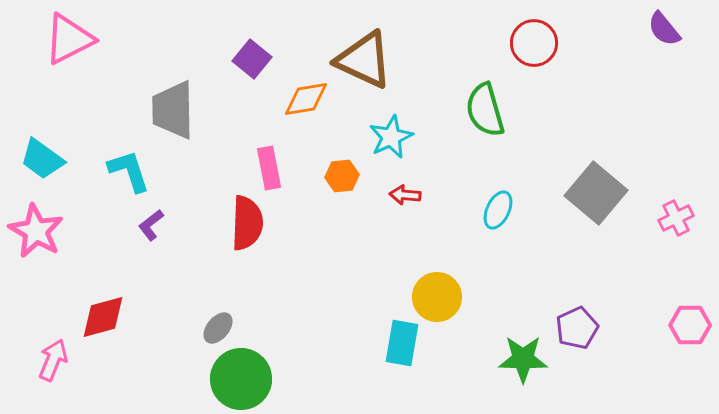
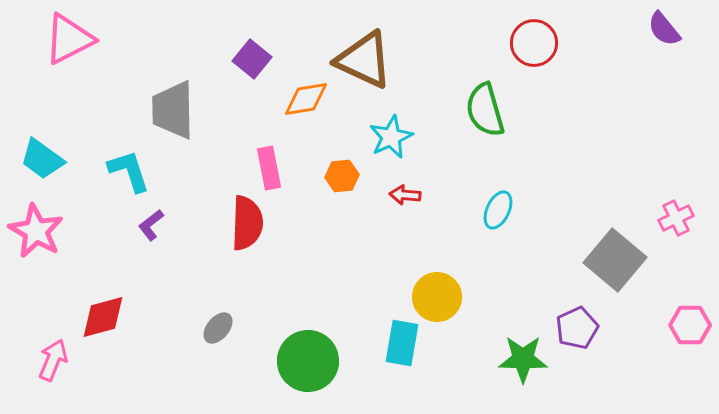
gray square: moved 19 px right, 67 px down
green circle: moved 67 px right, 18 px up
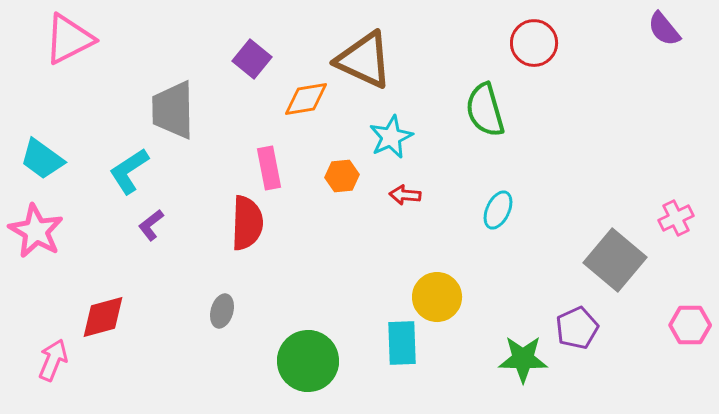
cyan L-shape: rotated 105 degrees counterclockwise
gray ellipse: moved 4 px right, 17 px up; rotated 24 degrees counterclockwise
cyan rectangle: rotated 12 degrees counterclockwise
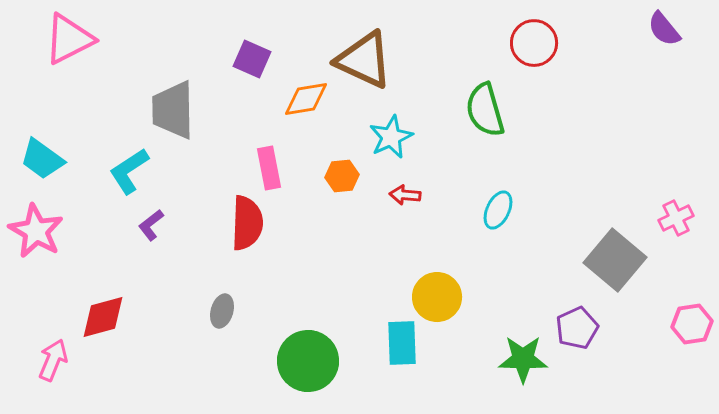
purple square: rotated 15 degrees counterclockwise
pink hexagon: moved 2 px right, 1 px up; rotated 9 degrees counterclockwise
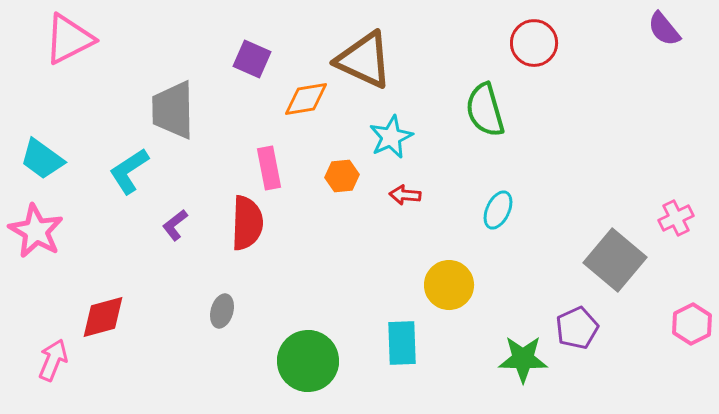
purple L-shape: moved 24 px right
yellow circle: moved 12 px right, 12 px up
pink hexagon: rotated 18 degrees counterclockwise
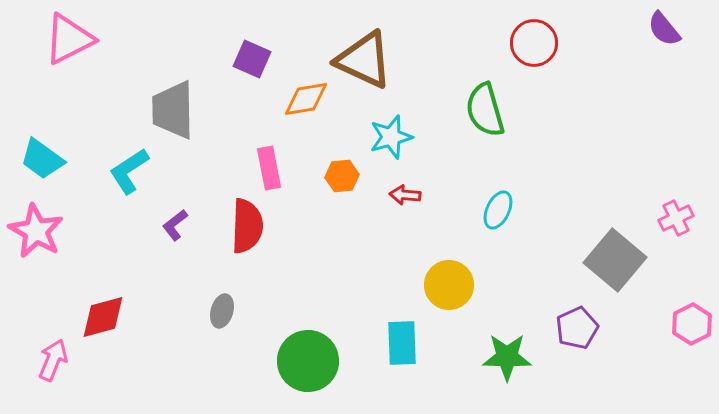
cyan star: rotated 9 degrees clockwise
red semicircle: moved 3 px down
green star: moved 16 px left, 2 px up
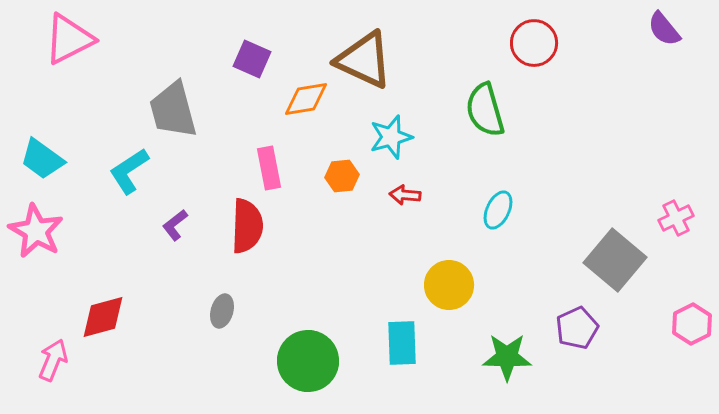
gray trapezoid: rotated 14 degrees counterclockwise
